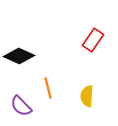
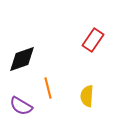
black diamond: moved 3 px right, 3 px down; rotated 44 degrees counterclockwise
purple semicircle: rotated 15 degrees counterclockwise
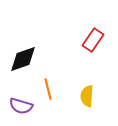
black diamond: moved 1 px right
orange line: moved 1 px down
purple semicircle: rotated 15 degrees counterclockwise
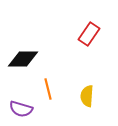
red rectangle: moved 4 px left, 6 px up
black diamond: rotated 20 degrees clockwise
purple semicircle: moved 3 px down
